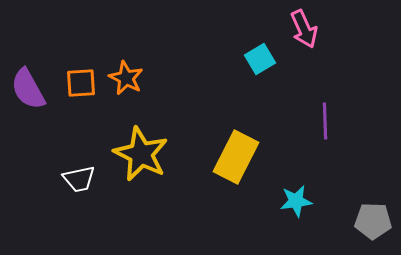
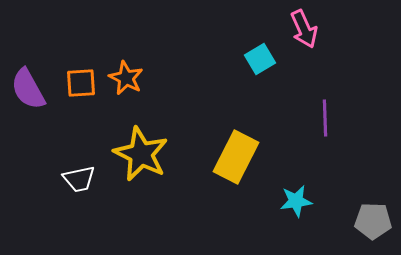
purple line: moved 3 px up
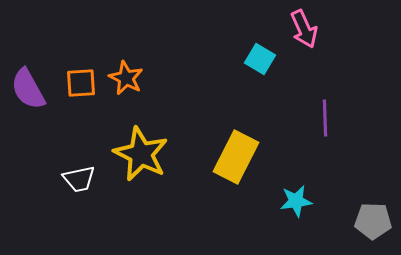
cyan square: rotated 28 degrees counterclockwise
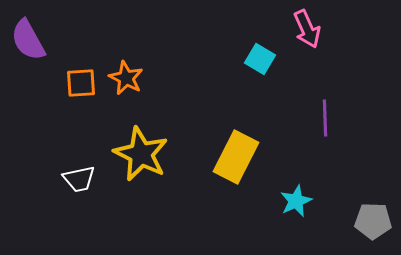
pink arrow: moved 3 px right
purple semicircle: moved 49 px up
cyan star: rotated 16 degrees counterclockwise
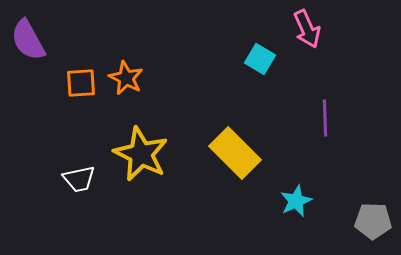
yellow rectangle: moved 1 px left, 4 px up; rotated 72 degrees counterclockwise
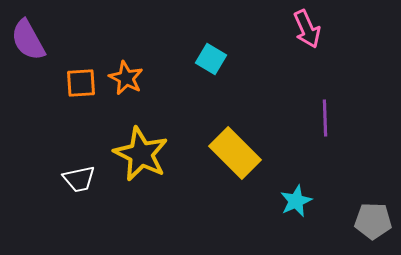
cyan square: moved 49 px left
